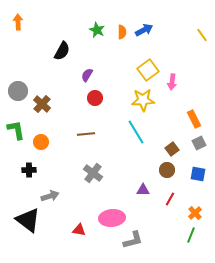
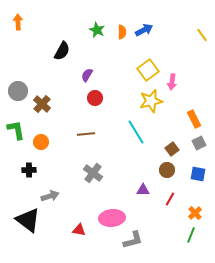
yellow star: moved 8 px right, 1 px down; rotated 10 degrees counterclockwise
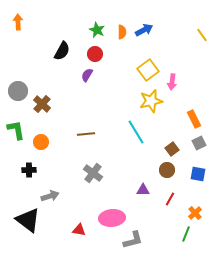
red circle: moved 44 px up
green line: moved 5 px left, 1 px up
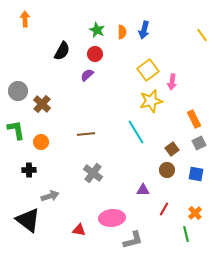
orange arrow: moved 7 px right, 3 px up
blue arrow: rotated 132 degrees clockwise
purple semicircle: rotated 16 degrees clockwise
blue square: moved 2 px left
red line: moved 6 px left, 10 px down
green line: rotated 35 degrees counterclockwise
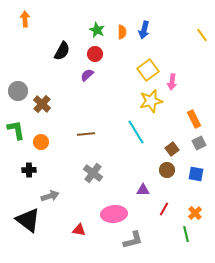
pink ellipse: moved 2 px right, 4 px up
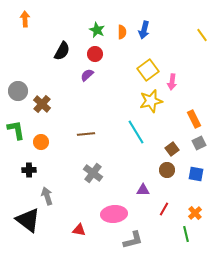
gray arrow: moved 3 px left; rotated 90 degrees counterclockwise
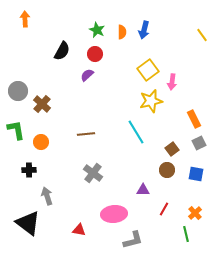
black triangle: moved 3 px down
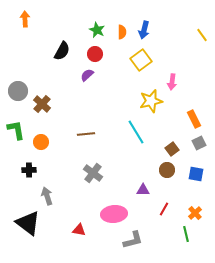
yellow square: moved 7 px left, 10 px up
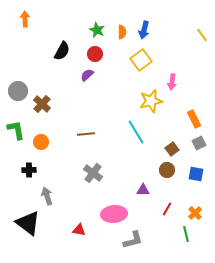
red line: moved 3 px right
